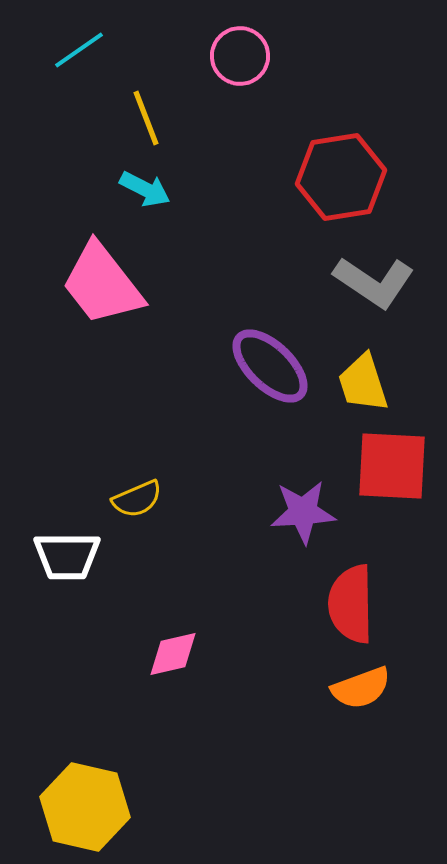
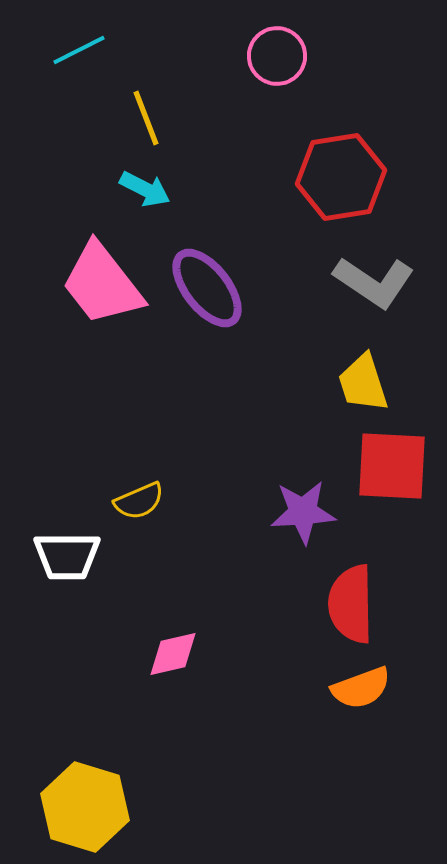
cyan line: rotated 8 degrees clockwise
pink circle: moved 37 px right
purple ellipse: moved 63 px left, 78 px up; rotated 8 degrees clockwise
yellow semicircle: moved 2 px right, 2 px down
yellow hexagon: rotated 4 degrees clockwise
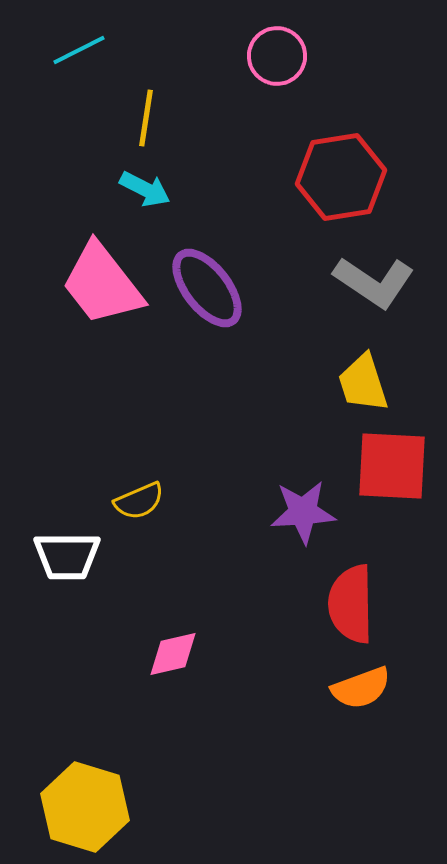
yellow line: rotated 30 degrees clockwise
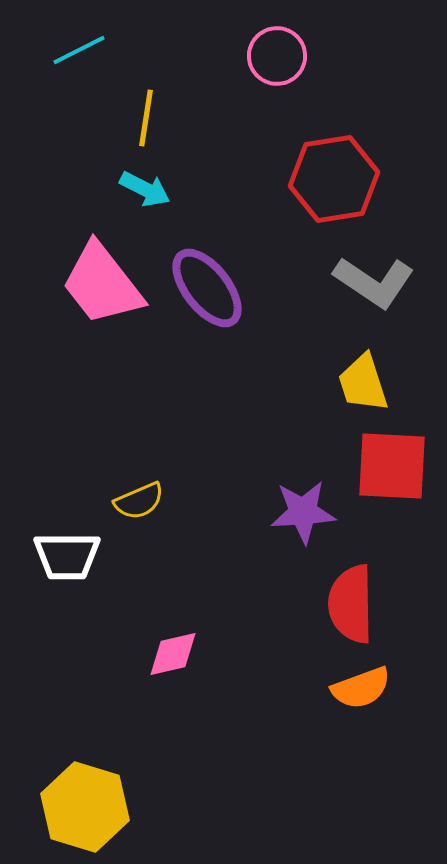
red hexagon: moved 7 px left, 2 px down
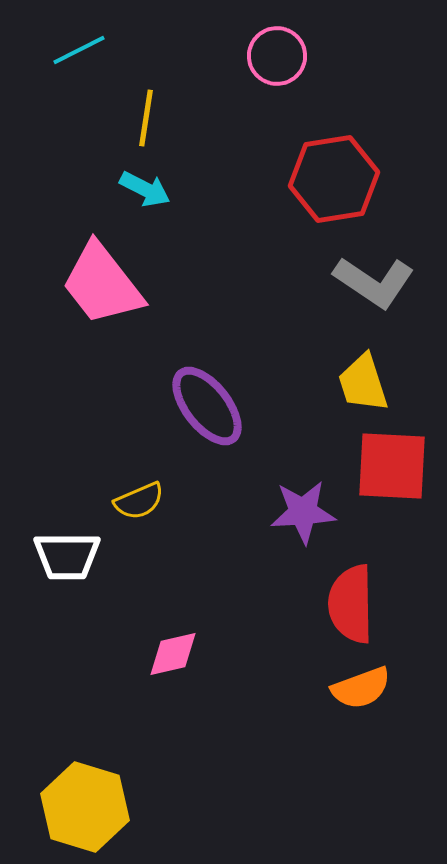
purple ellipse: moved 118 px down
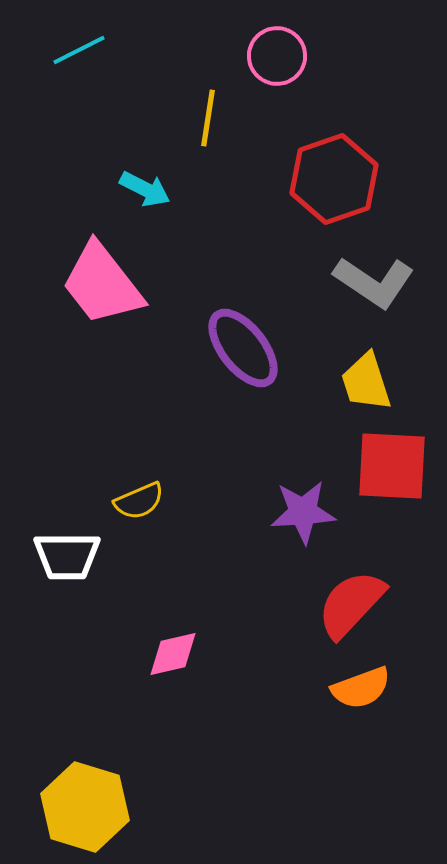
yellow line: moved 62 px right
red hexagon: rotated 10 degrees counterclockwise
yellow trapezoid: moved 3 px right, 1 px up
purple ellipse: moved 36 px right, 58 px up
red semicircle: rotated 44 degrees clockwise
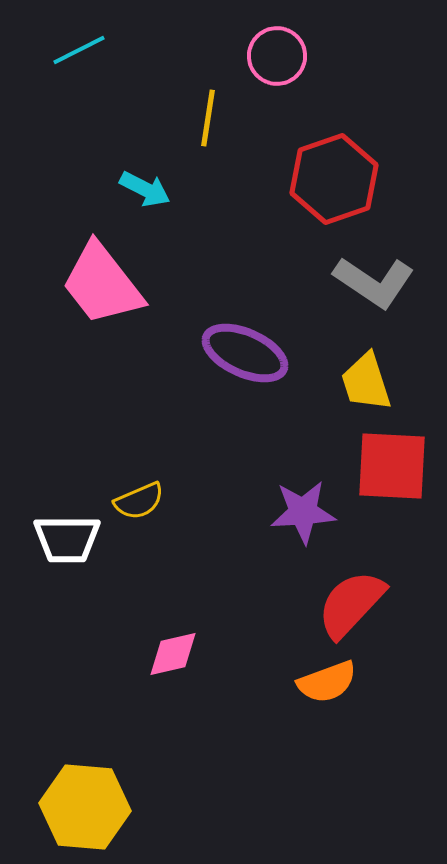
purple ellipse: moved 2 px right, 5 px down; rotated 28 degrees counterclockwise
white trapezoid: moved 17 px up
orange semicircle: moved 34 px left, 6 px up
yellow hexagon: rotated 12 degrees counterclockwise
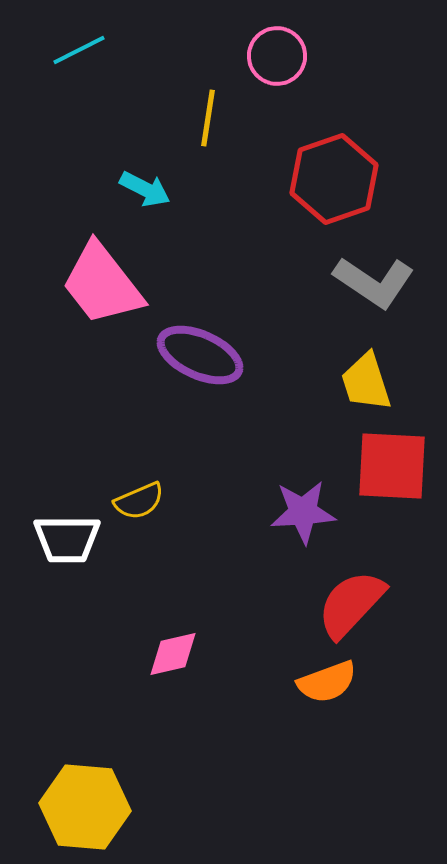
purple ellipse: moved 45 px left, 2 px down
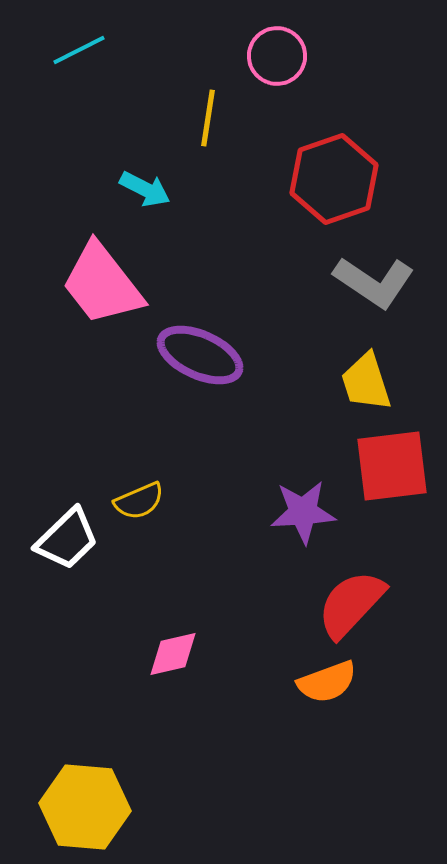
red square: rotated 10 degrees counterclockwise
white trapezoid: rotated 44 degrees counterclockwise
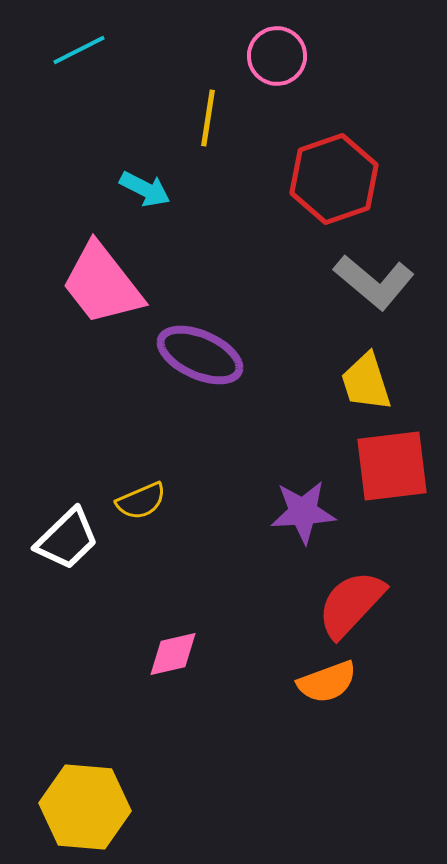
gray L-shape: rotated 6 degrees clockwise
yellow semicircle: moved 2 px right
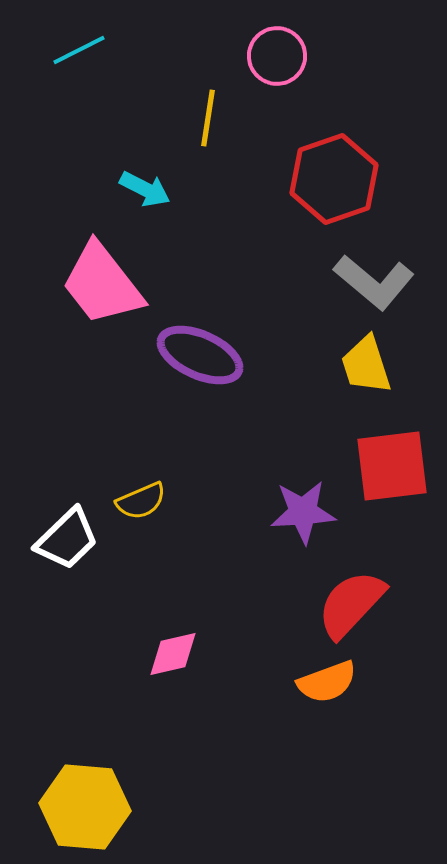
yellow trapezoid: moved 17 px up
